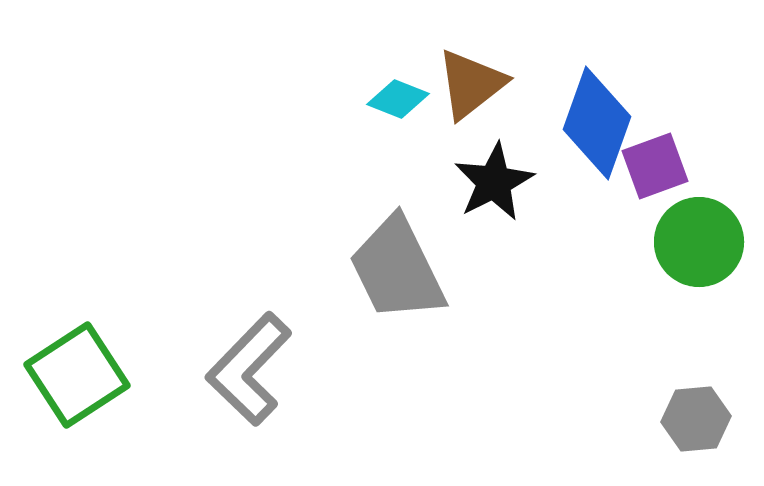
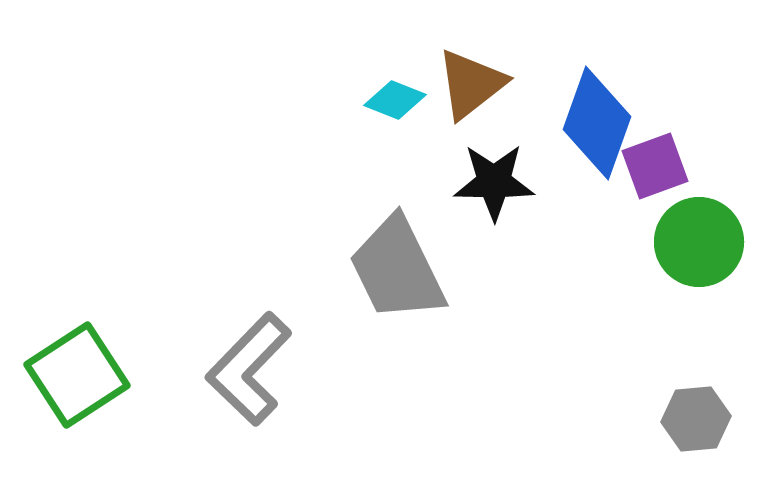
cyan diamond: moved 3 px left, 1 px down
black star: rotated 28 degrees clockwise
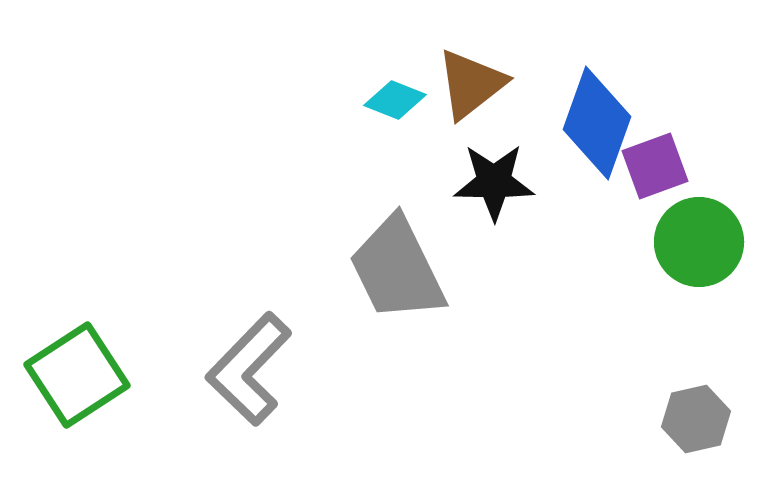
gray hexagon: rotated 8 degrees counterclockwise
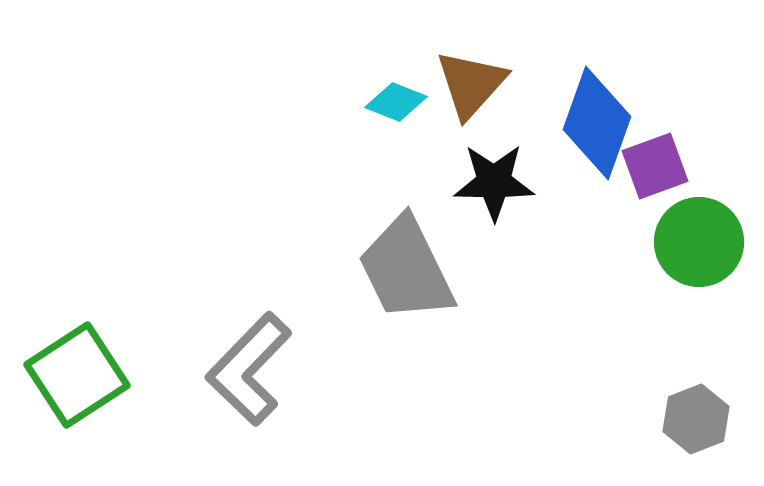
brown triangle: rotated 10 degrees counterclockwise
cyan diamond: moved 1 px right, 2 px down
gray trapezoid: moved 9 px right
gray hexagon: rotated 8 degrees counterclockwise
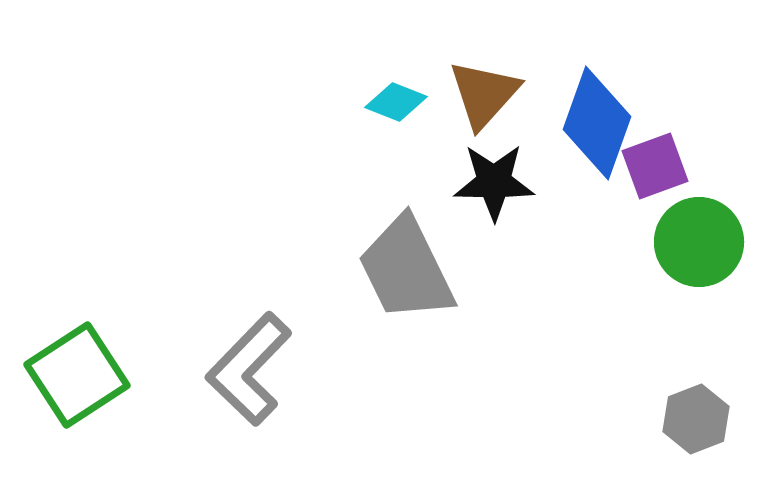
brown triangle: moved 13 px right, 10 px down
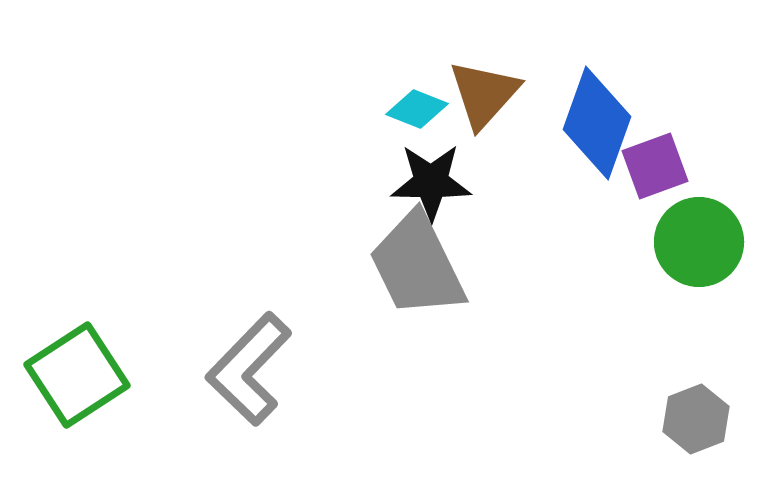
cyan diamond: moved 21 px right, 7 px down
black star: moved 63 px left
gray trapezoid: moved 11 px right, 4 px up
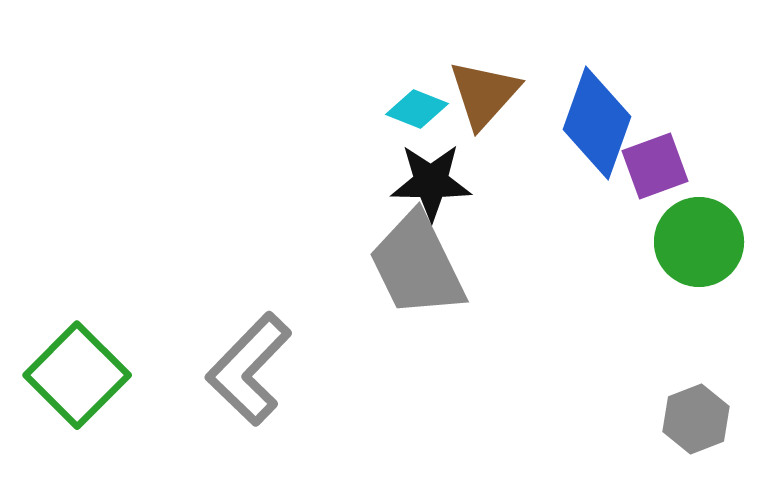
green square: rotated 12 degrees counterclockwise
